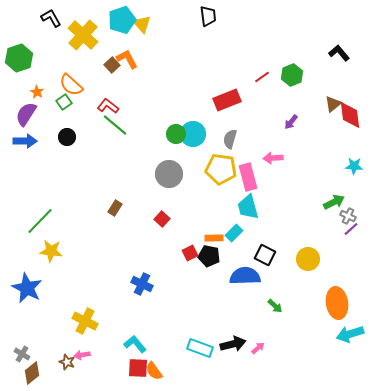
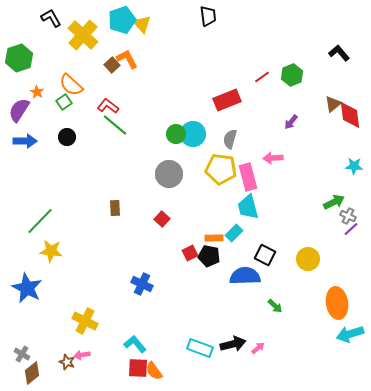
purple semicircle at (26, 114): moved 7 px left, 4 px up
brown rectangle at (115, 208): rotated 35 degrees counterclockwise
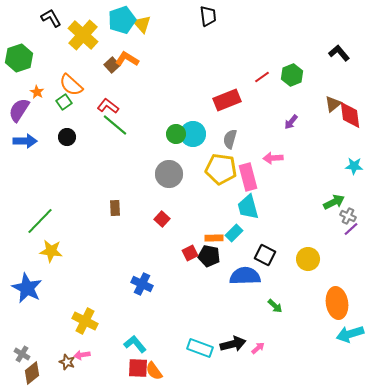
orange L-shape at (127, 59): rotated 30 degrees counterclockwise
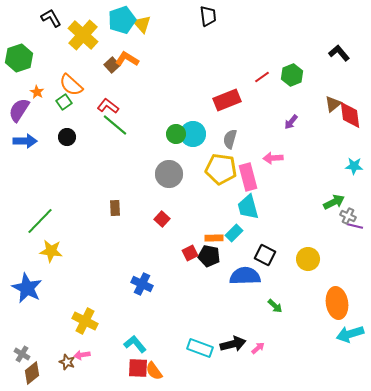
purple line at (351, 229): moved 4 px right, 3 px up; rotated 56 degrees clockwise
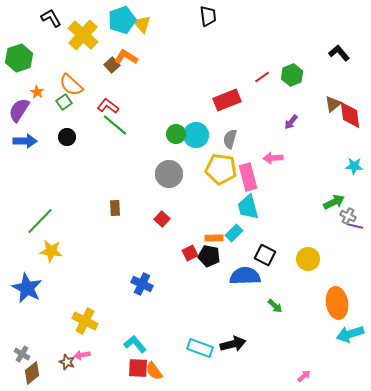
orange L-shape at (127, 59): moved 1 px left, 2 px up
cyan circle at (193, 134): moved 3 px right, 1 px down
pink arrow at (258, 348): moved 46 px right, 28 px down
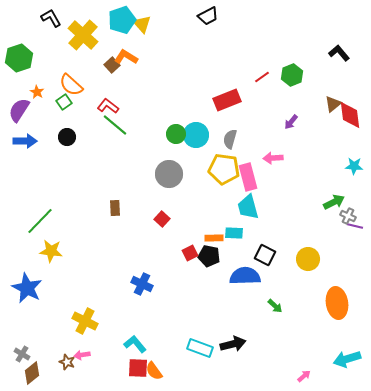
black trapezoid at (208, 16): rotated 70 degrees clockwise
yellow pentagon at (221, 169): moved 3 px right
cyan rectangle at (234, 233): rotated 48 degrees clockwise
cyan arrow at (350, 334): moved 3 px left, 25 px down
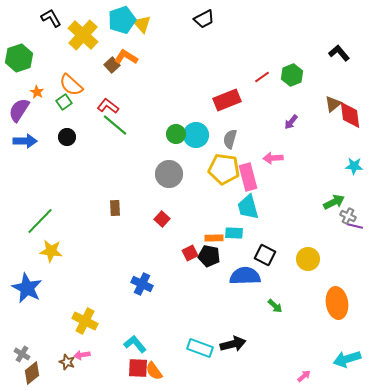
black trapezoid at (208, 16): moved 4 px left, 3 px down
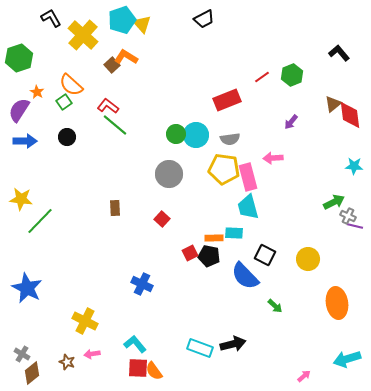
gray semicircle at (230, 139): rotated 114 degrees counterclockwise
yellow star at (51, 251): moved 30 px left, 52 px up
blue semicircle at (245, 276): rotated 132 degrees counterclockwise
pink arrow at (82, 355): moved 10 px right, 1 px up
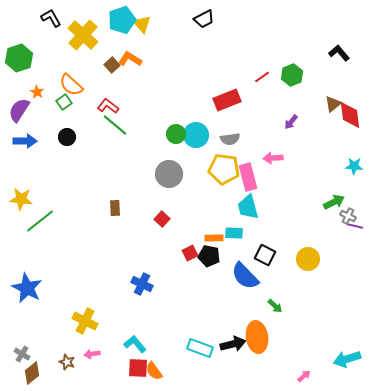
orange L-shape at (126, 57): moved 4 px right, 2 px down
green line at (40, 221): rotated 8 degrees clockwise
orange ellipse at (337, 303): moved 80 px left, 34 px down
